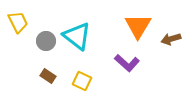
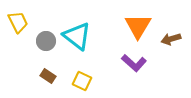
purple L-shape: moved 7 px right
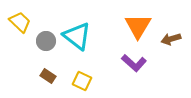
yellow trapezoid: moved 2 px right; rotated 20 degrees counterclockwise
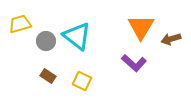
yellow trapezoid: moved 2 px down; rotated 60 degrees counterclockwise
orange triangle: moved 3 px right, 1 px down
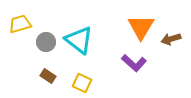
cyan triangle: moved 2 px right, 4 px down
gray circle: moved 1 px down
yellow square: moved 2 px down
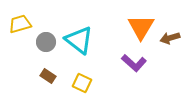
brown arrow: moved 1 px left, 1 px up
